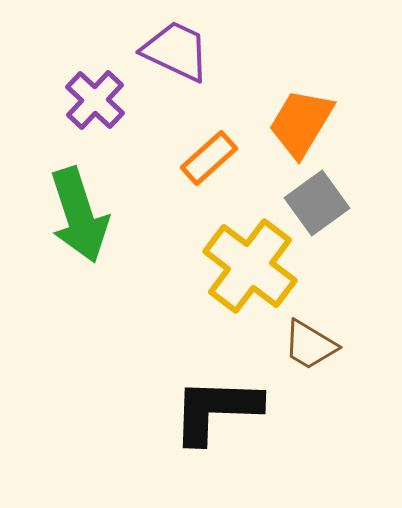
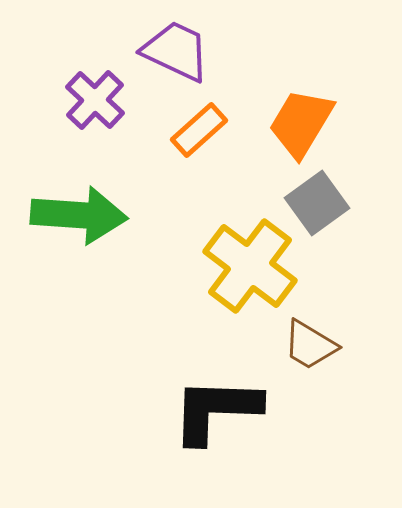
orange rectangle: moved 10 px left, 28 px up
green arrow: rotated 68 degrees counterclockwise
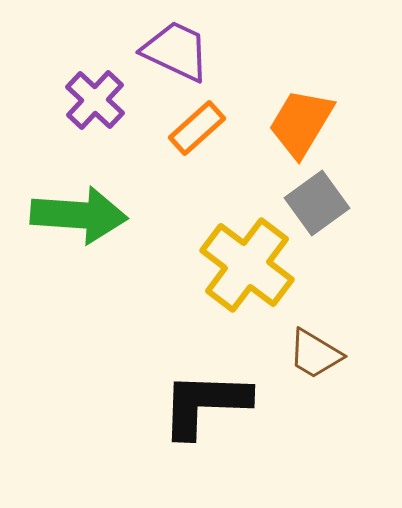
orange rectangle: moved 2 px left, 2 px up
yellow cross: moved 3 px left, 1 px up
brown trapezoid: moved 5 px right, 9 px down
black L-shape: moved 11 px left, 6 px up
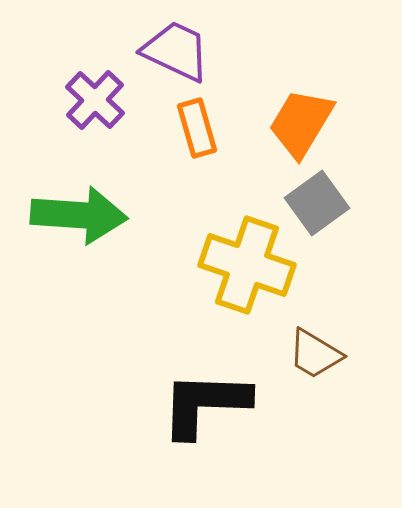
orange rectangle: rotated 64 degrees counterclockwise
yellow cross: rotated 18 degrees counterclockwise
